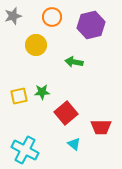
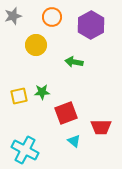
purple hexagon: rotated 16 degrees counterclockwise
red square: rotated 20 degrees clockwise
cyan triangle: moved 3 px up
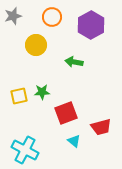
red trapezoid: rotated 15 degrees counterclockwise
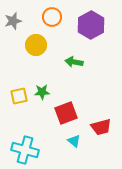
gray star: moved 5 px down
cyan cross: rotated 12 degrees counterclockwise
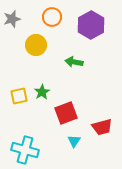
gray star: moved 1 px left, 2 px up
green star: rotated 28 degrees counterclockwise
red trapezoid: moved 1 px right
cyan triangle: rotated 24 degrees clockwise
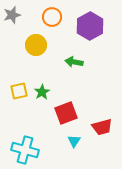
gray star: moved 4 px up
purple hexagon: moved 1 px left, 1 px down
yellow square: moved 5 px up
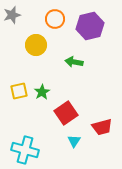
orange circle: moved 3 px right, 2 px down
purple hexagon: rotated 16 degrees clockwise
red square: rotated 15 degrees counterclockwise
